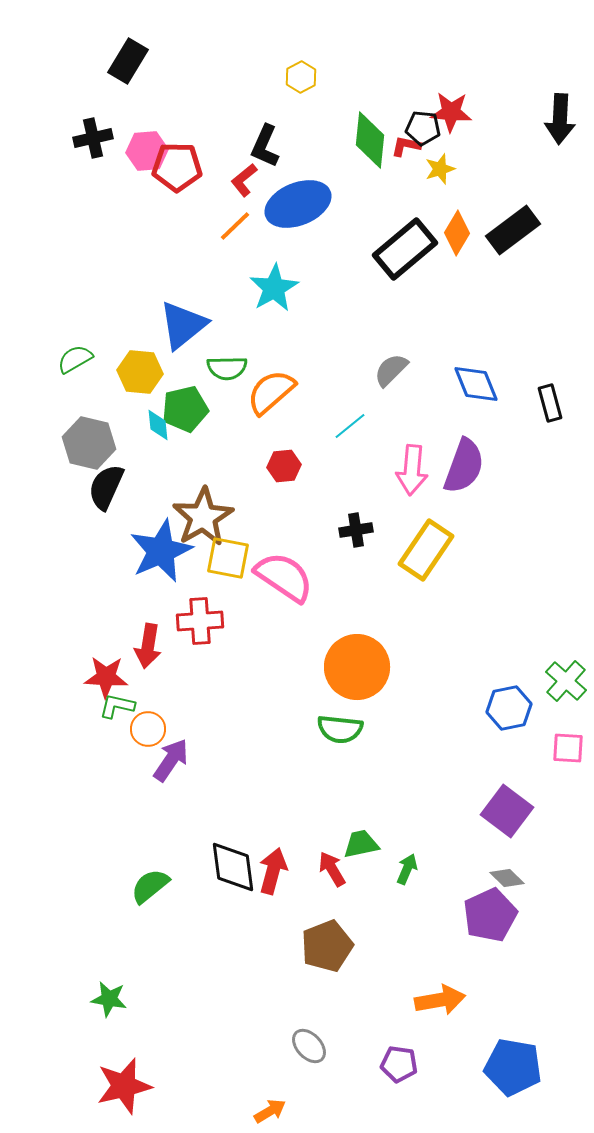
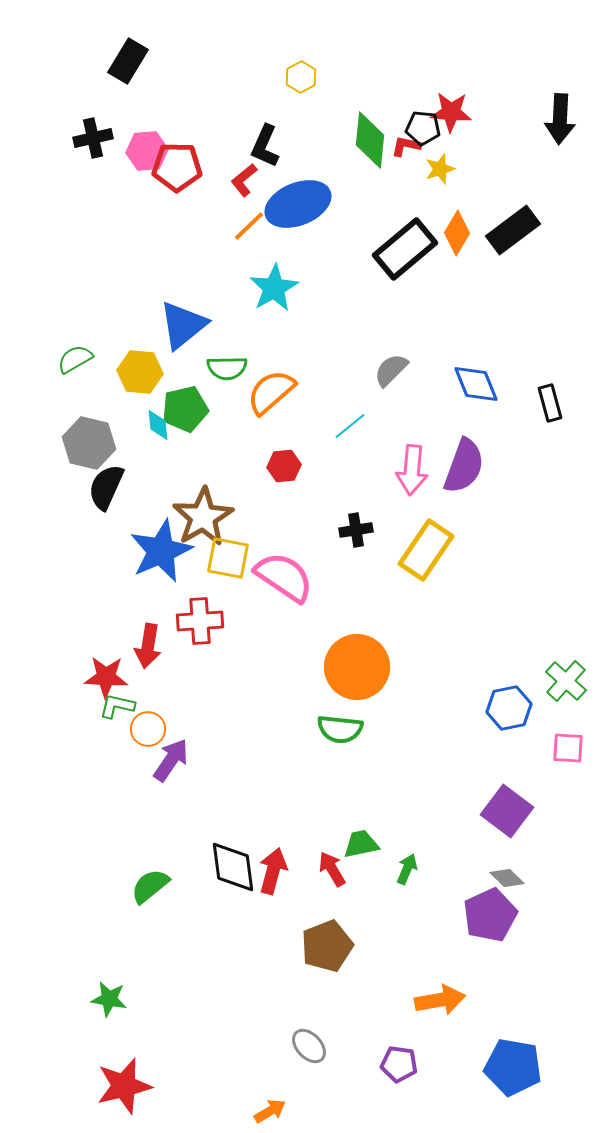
orange line at (235, 226): moved 14 px right
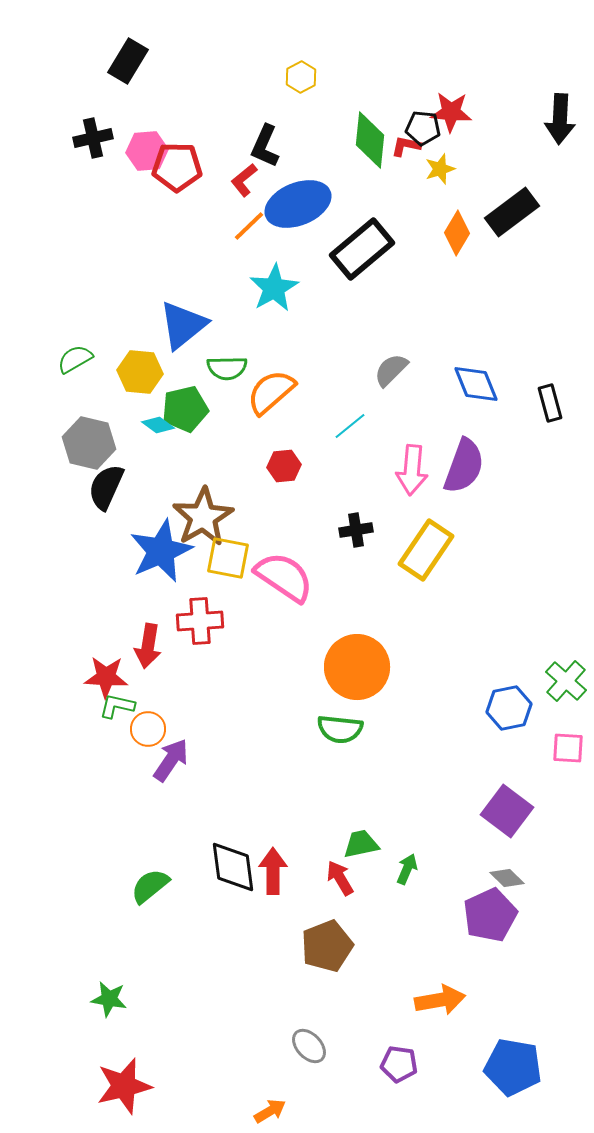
black rectangle at (513, 230): moved 1 px left, 18 px up
black rectangle at (405, 249): moved 43 px left
cyan diamond at (158, 425): rotated 48 degrees counterclockwise
red arrow at (332, 869): moved 8 px right, 9 px down
red arrow at (273, 871): rotated 15 degrees counterclockwise
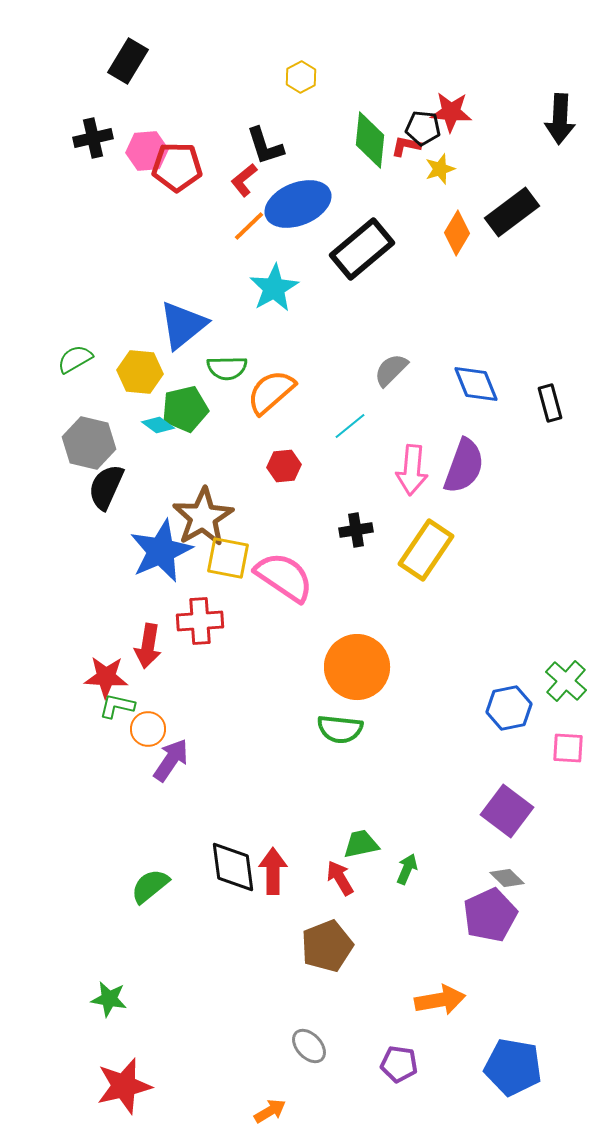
black L-shape at (265, 146): rotated 42 degrees counterclockwise
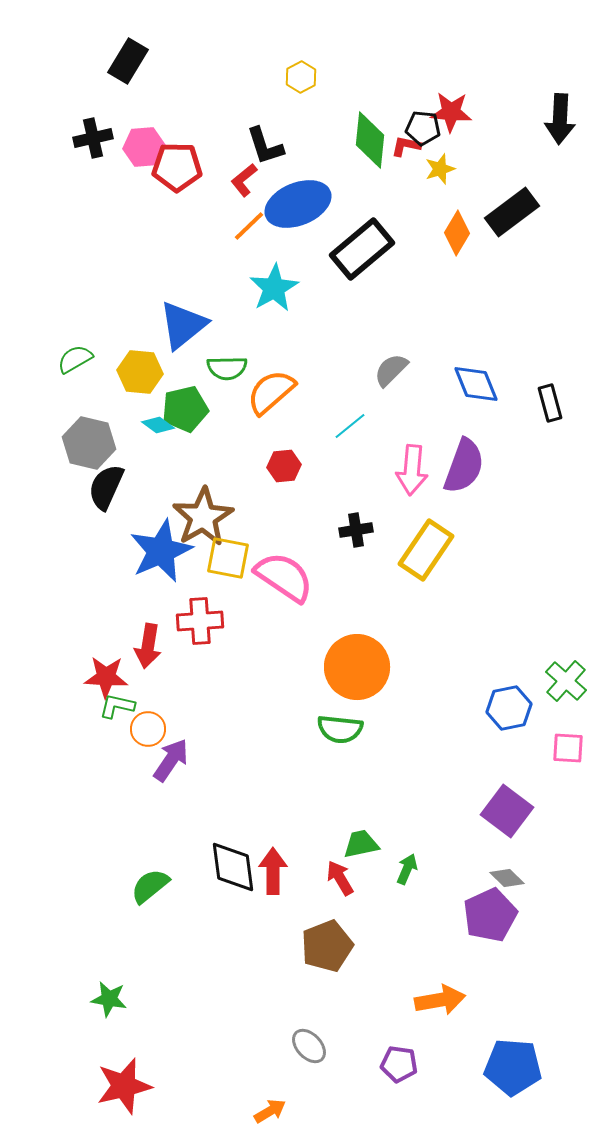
pink hexagon at (147, 151): moved 3 px left, 4 px up
blue pentagon at (513, 1067): rotated 6 degrees counterclockwise
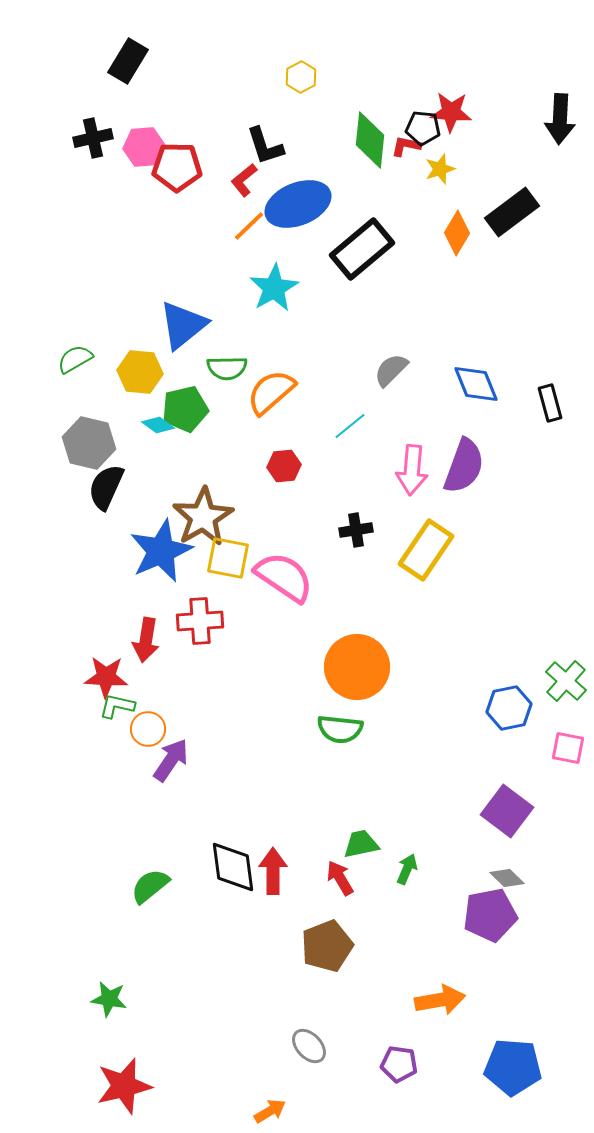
red arrow at (148, 646): moved 2 px left, 6 px up
pink square at (568, 748): rotated 8 degrees clockwise
purple pentagon at (490, 915): rotated 14 degrees clockwise
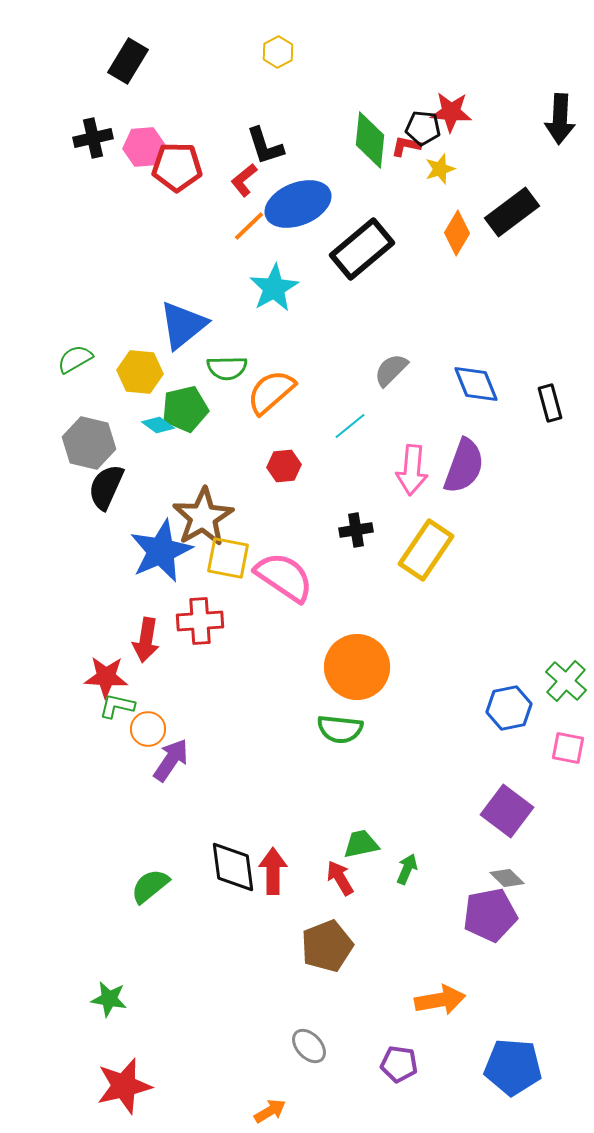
yellow hexagon at (301, 77): moved 23 px left, 25 px up
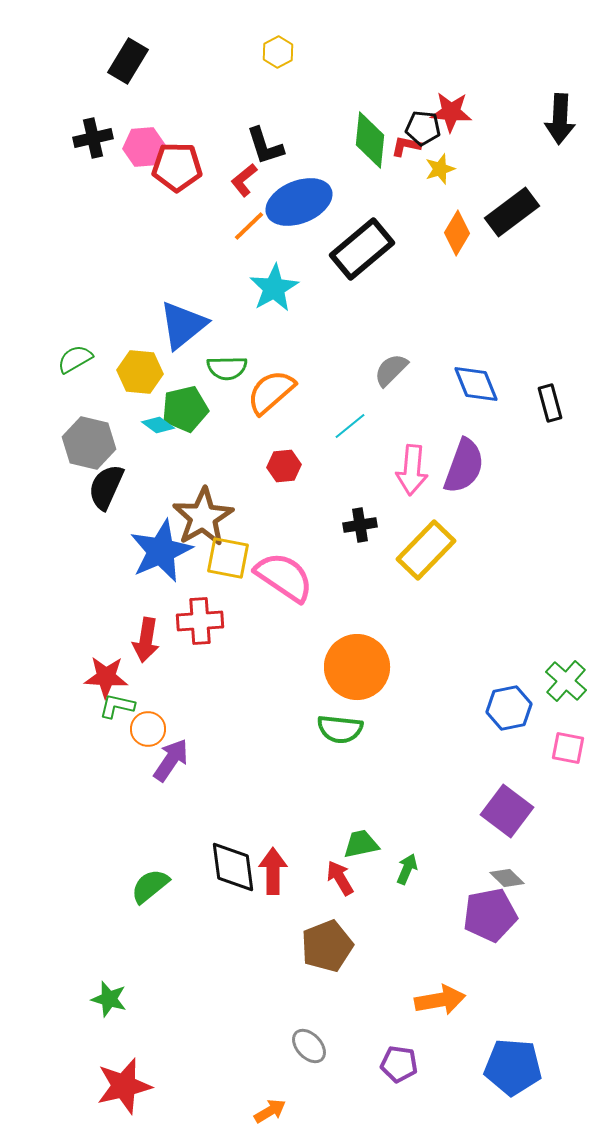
blue ellipse at (298, 204): moved 1 px right, 2 px up
black cross at (356, 530): moved 4 px right, 5 px up
yellow rectangle at (426, 550): rotated 10 degrees clockwise
green star at (109, 999): rotated 6 degrees clockwise
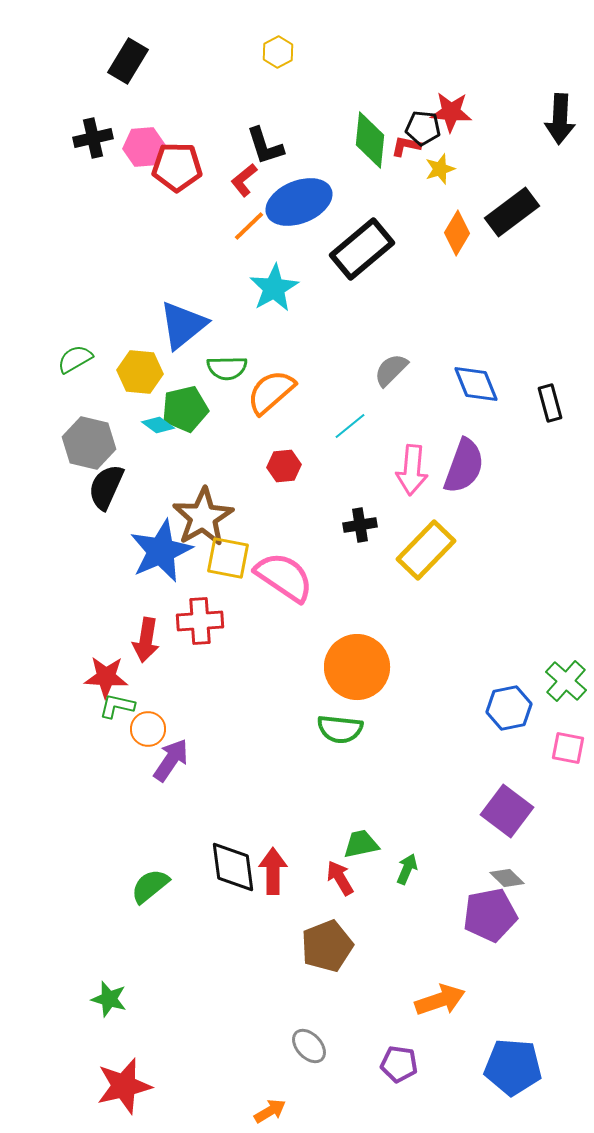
orange arrow at (440, 1000): rotated 9 degrees counterclockwise
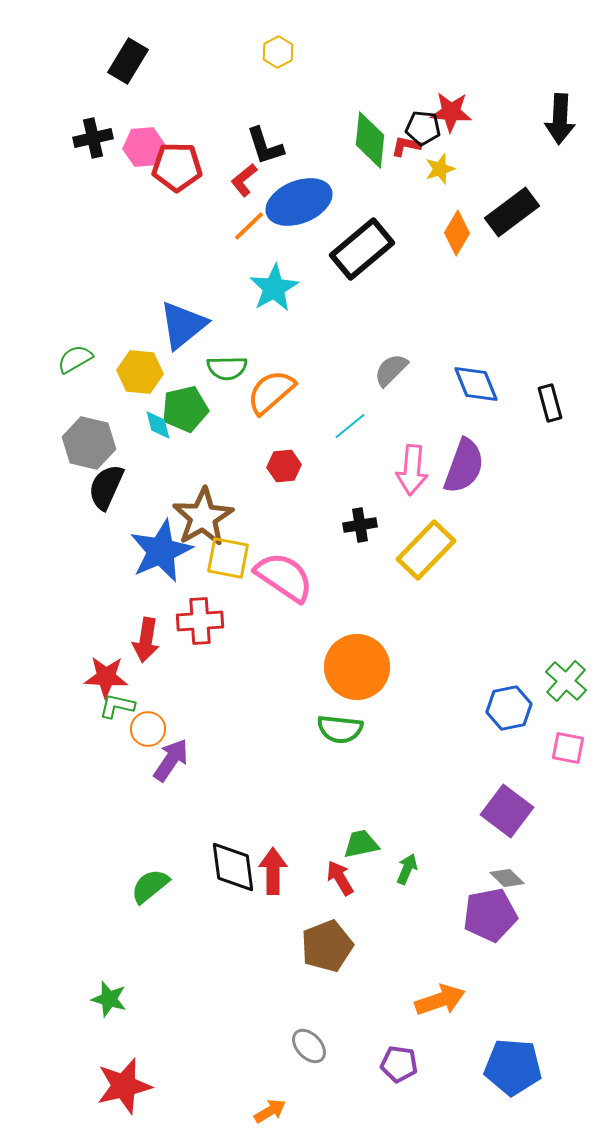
cyan diamond at (158, 425): rotated 40 degrees clockwise
